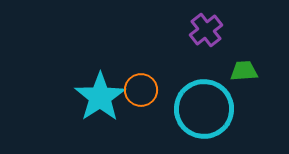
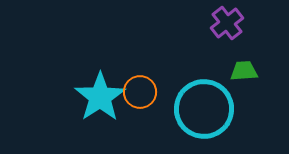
purple cross: moved 21 px right, 7 px up
orange circle: moved 1 px left, 2 px down
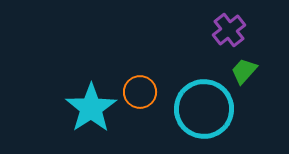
purple cross: moved 2 px right, 7 px down
green trapezoid: rotated 44 degrees counterclockwise
cyan star: moved 9 px left, 11 px down
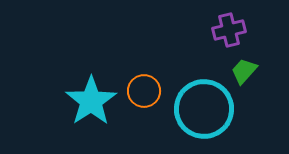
purple cross: rotated 24 degrees clockwise
orange circle: moved 4 px right, 1 px up
cyan star: moved 7 px up
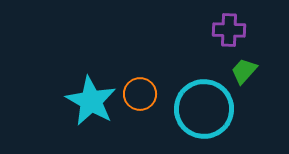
purple cross: rotated 16 degrees clockwise
orange circle: moved 4 px left, 3 px down
cyan star: rotated 9 degrees counterclockwise
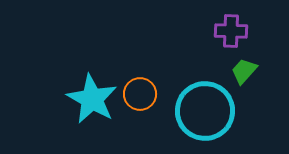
purple cross: moved 2 px right, 1 px down
cyan star: moved 1 px right, 2 px up
cyan circle: moved 1 px right, 2 px down
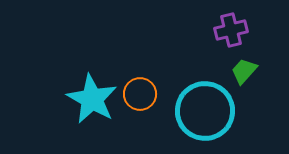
purple cross: moved 1 px up; rotated 16 degrees counterclockwise
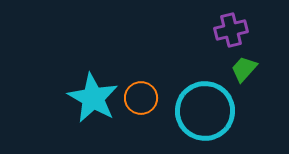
green trapezoid: moved 2 px up
orange circle: moved 1 px right, 4 px down
cyan star: moved 1 px right, 1 px up
